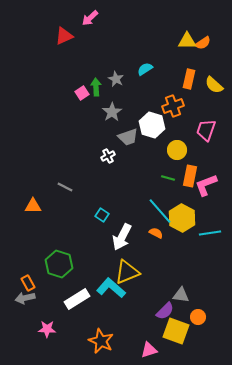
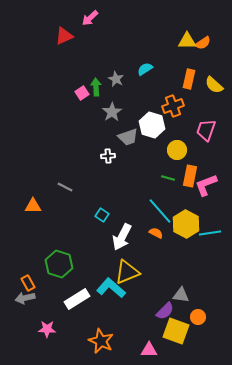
white cross at (108, 156): rotated 24 degrees clockwise
yellow hexagon at (182, 218): moved 4 px right, 6 px down
pink triangle at (149, 350): rotated 18 degrees clockwise
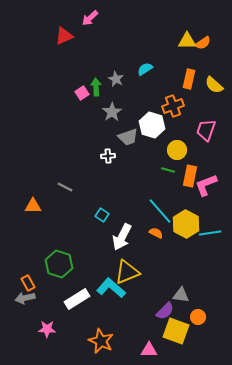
green line at (168, 178): moved 8 px up
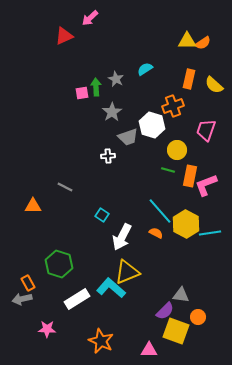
pink square at (82, 93): rotated 24 degrees clockwise
gray arrow at (25, 298): moved 3 px left, 1 px down
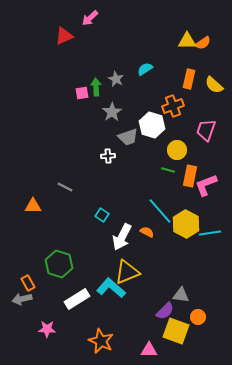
orange semicircle at (156, 233): moved 9 px left, 1 px up
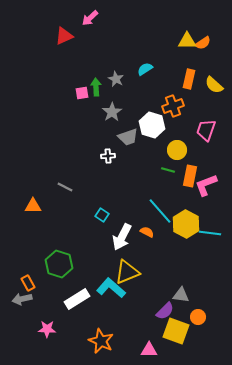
cyan line at (210, 233): rotated 15 degrees clockwise
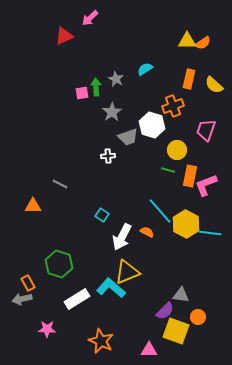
gray line at (65, 187): moved 5 px left, 3 px up
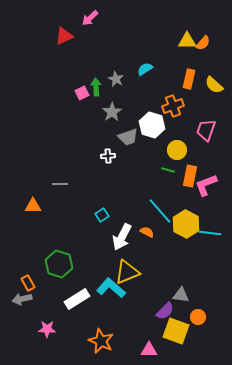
orange semicircle at (203, 43): rotated 14 degrees counterclockwise
pink square at (82, 93): rotated 16 degrees counterclockwise
gray line at (60, 184): rotated 28 degrees counterclockwise
cyan square at (102, 215): rotated 24 degrees clockwise
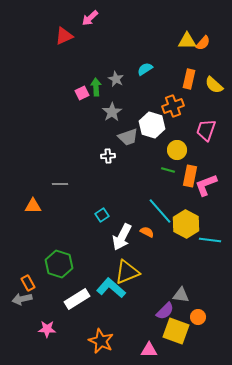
cyan line at (210, 233): moved 7 px down
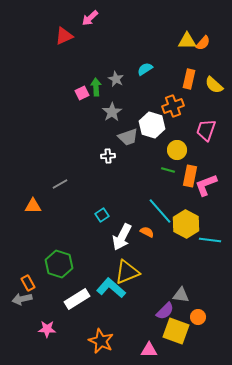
gray line at (60, 184): rotated 28 degrees counterclockwise
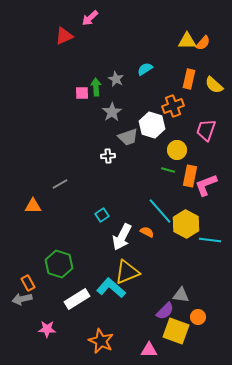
pink square at (82, 93): rotated 24 degrees clockwise
